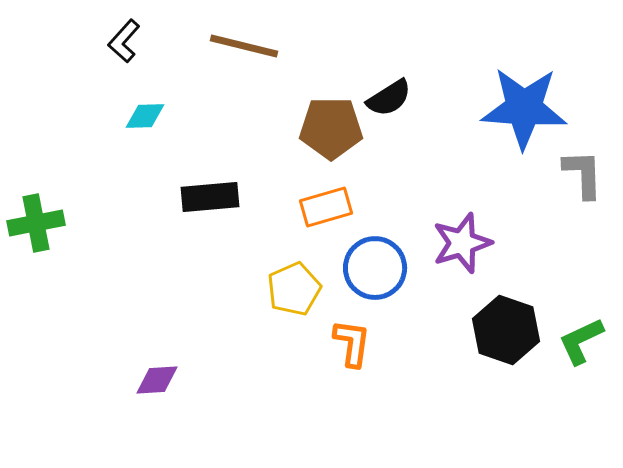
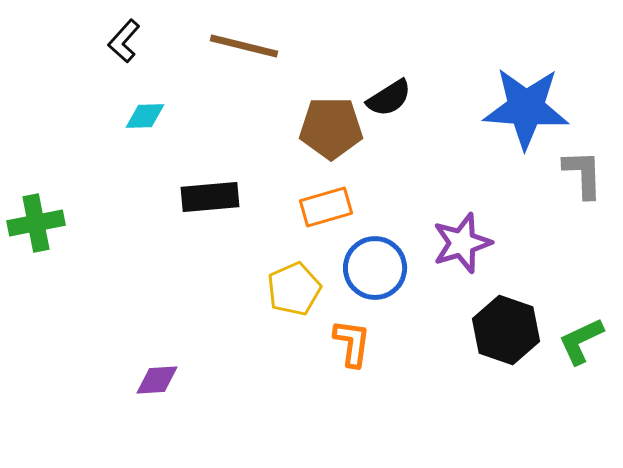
blue star: moved 2 px right
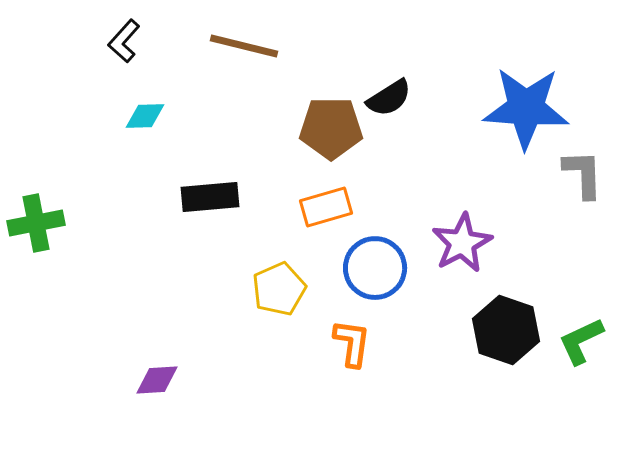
purple star: rotated 10 degrees counterclockwise
yellow pentagon: moved 15 px left
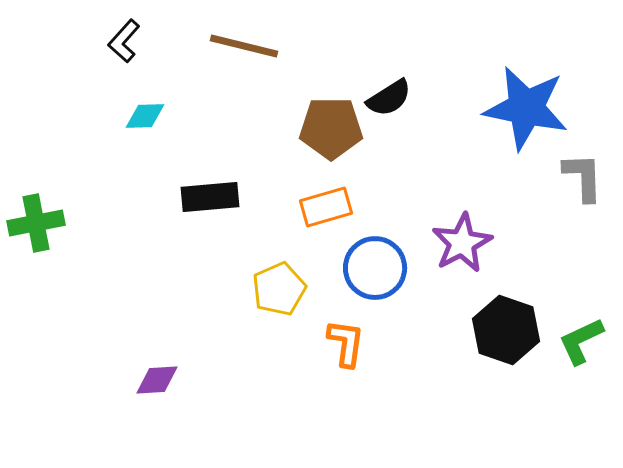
blue star: rotated 8 degrees clockwise
gray L-shape: moved 3 px down
orange L-shape: moved 6 px left
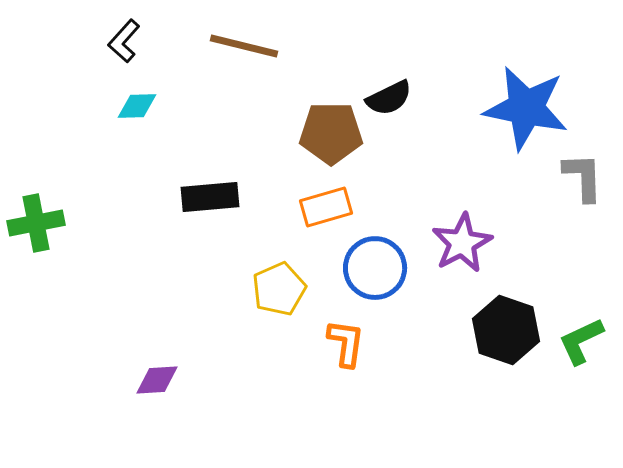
black semicircle: rotated 6 degrees clockwise
cyan diamond: moved 8 px left, 10 px up
brown pentagon: moved 5 px down
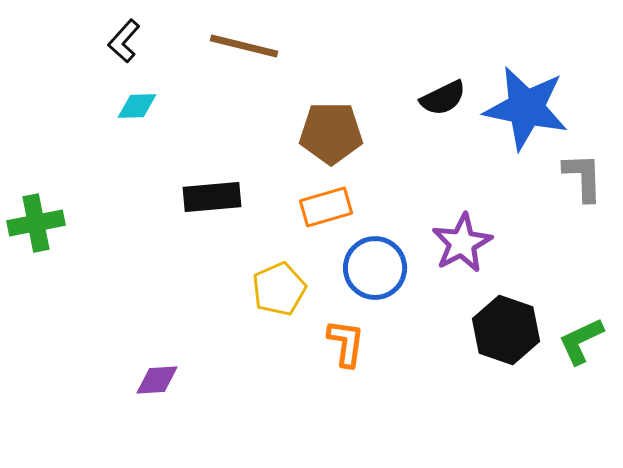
black semicircle: moved 54 px right
black rectangle: moved 2 px right
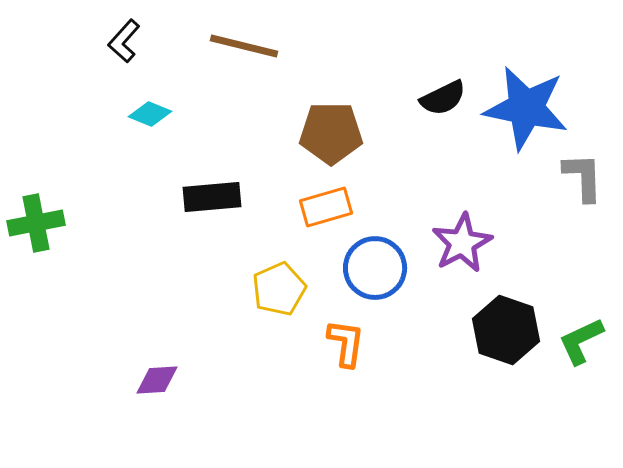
cyan diamond: moved 13 px right, 8 px down; rotated 24 degrees clockwise
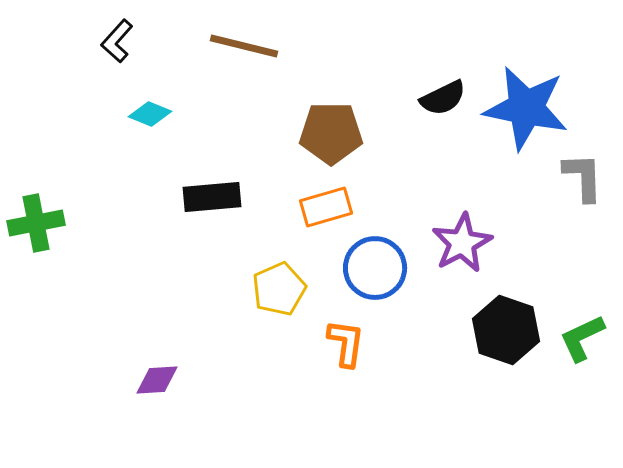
black L-shape: moved 7 px left
green L-shape: moved 1 px right, 3 px up
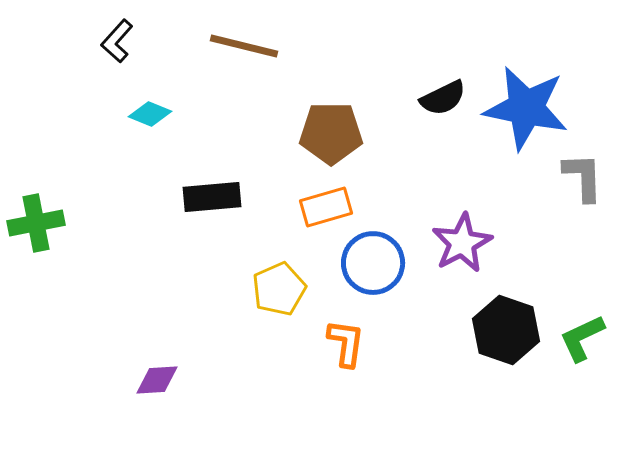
blue circle: moved 2 px left, 5 px up
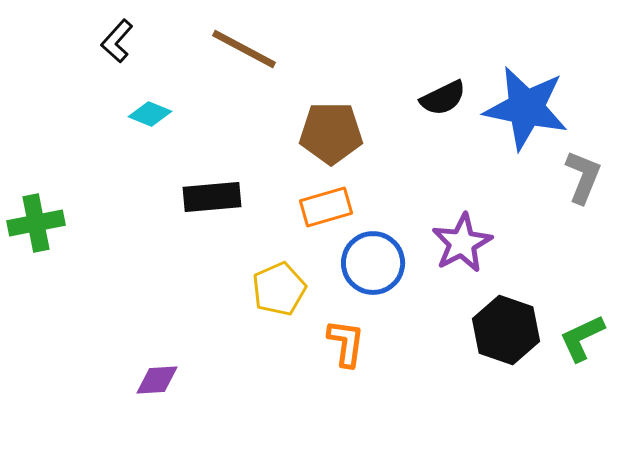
brown line: moved 3 px down; rotated 14 degrees clockwise
gray L-shape: rotated 24 degrees clockwise
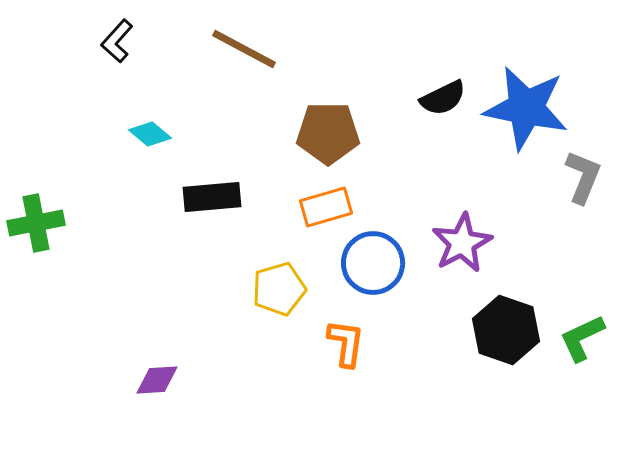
cyan diamond: moved 20 px down; rotated 18 degrees clockwise
brown pentagon: moved 3 px left
yellow pentagon: rotated 8 degrees clockwise
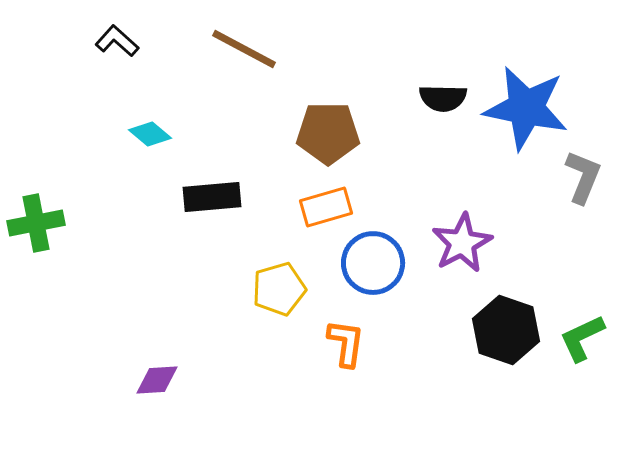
black L-shape: rotated 90 degrees clockwise
black semicircle: rotated 27 degrees clockwise
